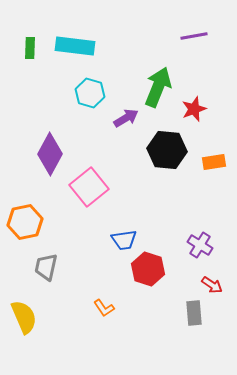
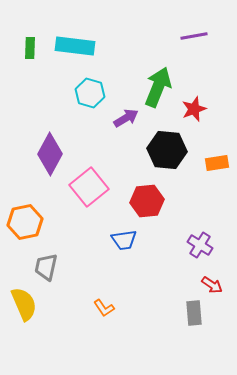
orange rectangle: moved 3 px right, 1 px down
red hexagon: moved 1 px left, 68 px up; rotated 24 degrees counterclockwise
yellow semicircle: moved 13 px up
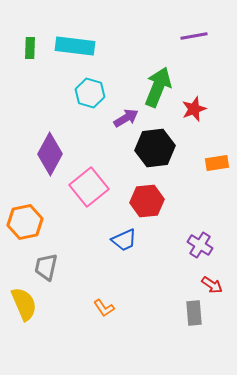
black hexagon: moved 12 px left, 2 px up; rotated 12 degrees counterclockwise
blue trapezoid: rotated 16 degrees counterclockwise
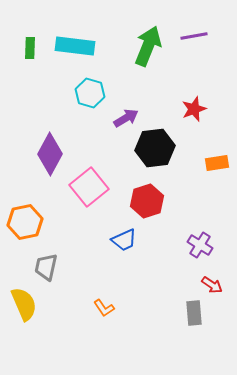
green arrow: moved 10 px left, 41 px up
red hexagon: rotated 12 degrees counterclockwise
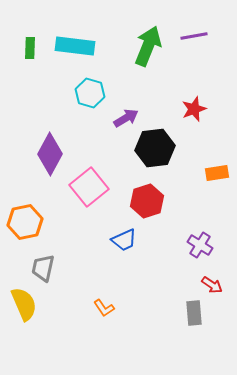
orange rectangle: moved 10 px down
gray trapezoid: moved 3 px left, 1 px down
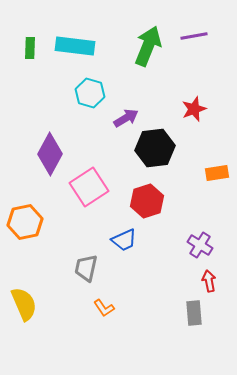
pink square: rotated 6 degrees clockwise
gray trapezoid: moved 43 px right
red arrow: moved 3 px left, 4 px up; rotated 135 degrees counterclockwise
